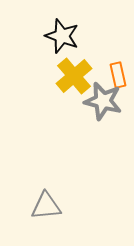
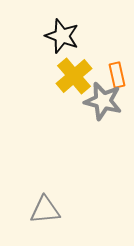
orange rectangle: moved 1 px left
gray triangle: moved 1 px left, 4 px down
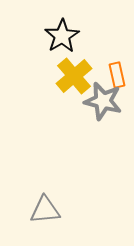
black star: rotated 20 degrees clockwise
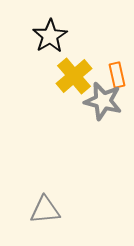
black star: moved 12 px left
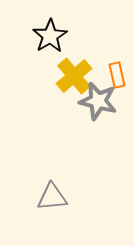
gray star: moved 5 px left
gray triangle: moved 7 px right, 13 px up
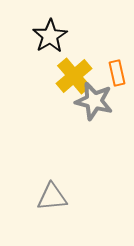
orange rectangle: moved 2 px up
gray star: moved 4 px left
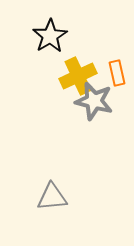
yellow cross: moved 4 px right; rotated 15 degrees clockwise
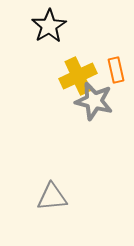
black star: moved 1 px left, 10 px up
orange rectangle: moved 1 px left, 3 px up
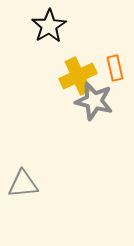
orange rectangle: moved 1 px left, 2 px up
gray triangle: moved 29 px left, 13 px up
